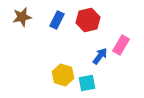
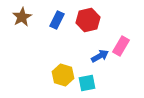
brown star: rotated 18 degrees counterclockwise
pink rectangle: moved 1 px down
blue arrow: rotated 24 degrees clockwise
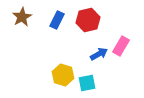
blue arrow: moved 1 px left, 2 px up
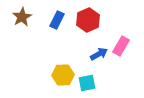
red hexagon: rotated 10 degrees counterclockwise
yellow hexagon: rotated 20 degrees counterclockwise
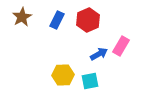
cyan square: moved 3 px right, 2 px up
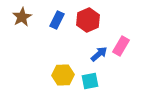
blue arrow: rotated 12 degrees counterclockwise
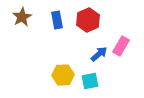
blue rectangle: rotated 36 degrees counterclockwise
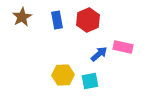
pink rectangle: moved 2 px right, 1 px down; rotated 72 degrees clockwise
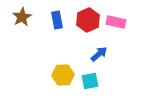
pink rectangle: moved 7 px left, 25 px up
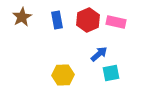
cyan square: moved 21 px right, 8 px up
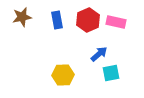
brown star: rotated 18 degrees clockwise
